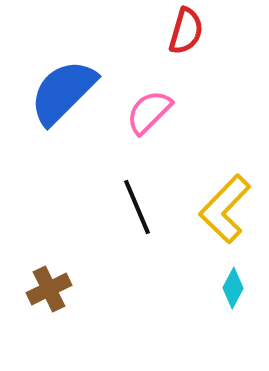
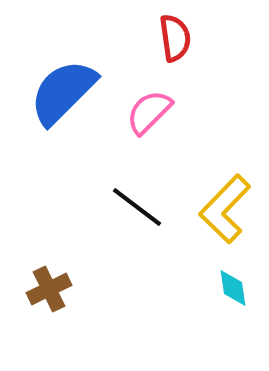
red semicircle: moved 11 px left, 7 px down; rotated 24 degrees counterclockwise
black line: rotated 30 degrees counterclockwise
cyan diamond: rotated 36 degrees counterclockwise
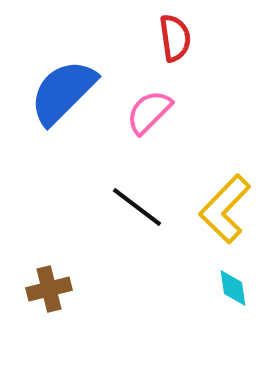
brown cross: rotated 12 degrees clockwise
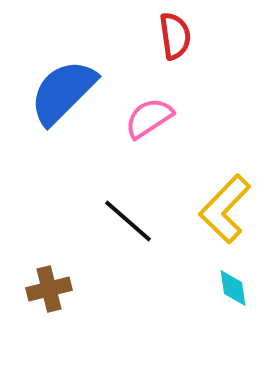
red semicircle: moved 2 px up
pink semicircle: moved 6 px down; rotated 12 degrees clockwise
black line: moved 9 px left, 14 px down; rotated 4 degrees clockwise
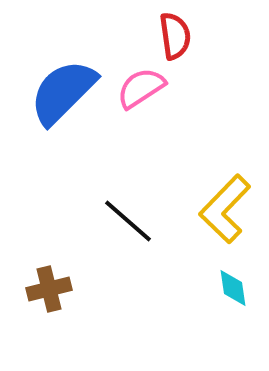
pink semicircle: moved 8 px left, 30 px up
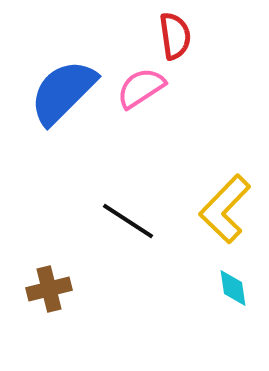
black line: rotated 8 degrees counterclockwise
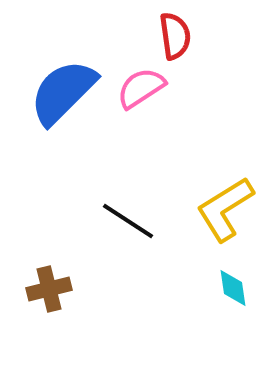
yellow L-shape: rotated 14 degrees clockwise
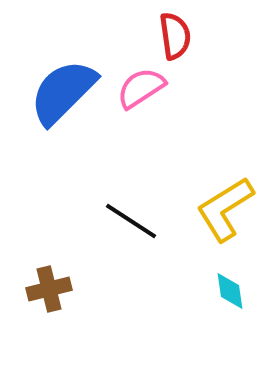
black line: moved 3 px right
cyan diamond: moved 3 px left, 3 px down
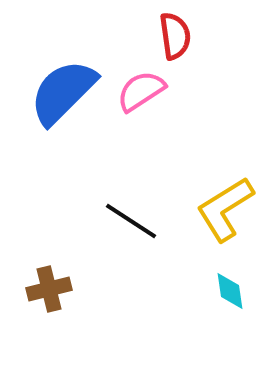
pink semicircle: moved 3 px down
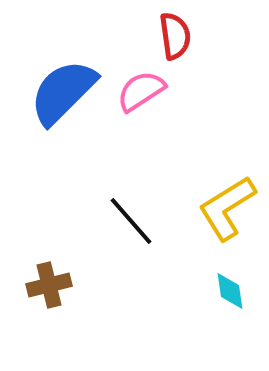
yellow L-shape: moved 2 px right, 1 px up
black line: rotated 16 degrees clockwise
brown cross: moved 4 px up
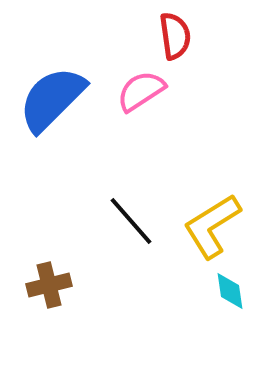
blue semicircle: moved 11 px left, 7 px down
yellow L-shape: moved 15 px left, 18 px down
